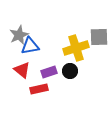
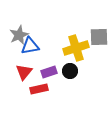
red triangle: moved 2 px right, 2 px down; rotated 30 degrees clockwise
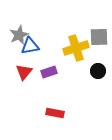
black circle: moved 28 px right
red rectangle: moved 16 px right, 24 px down; rotated 24 degrees clockwise
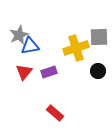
red rectangle: rotated 30 degrees clockwise
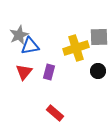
purple rectangle: rotated 56 degrees counterclockwise
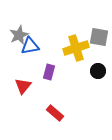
gray square: rotated 12 degrees clockwise
red triangle: moved 1 px left, 14 px down
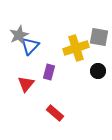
blue triangle: rotated 36 degrees counterclockwise
red triangle: moved 3 px right, 2 px up
